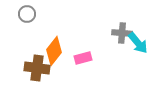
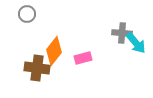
cyan arrow: moved 2 px left
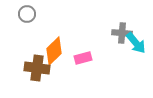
orange diamond: rotated 8 degrees clockwise
